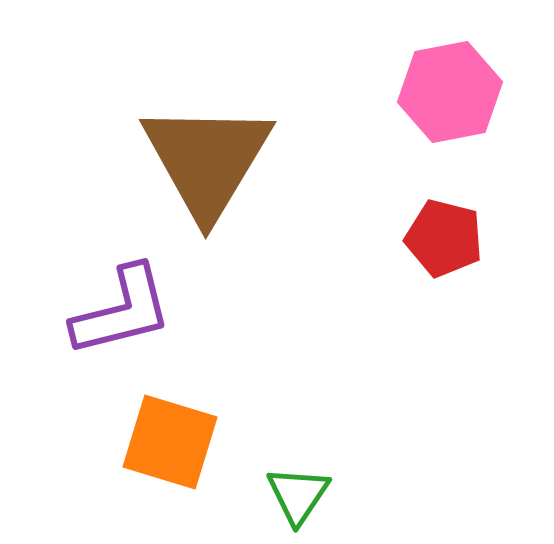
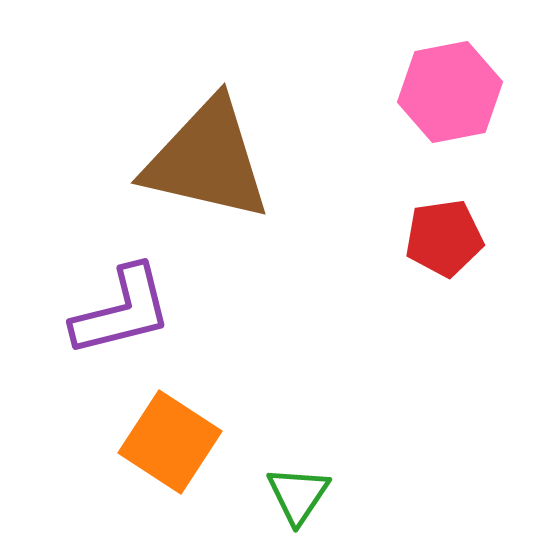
brown triangle: rotated 48 degrees counterclockwise
red pentagon: rotated 22 degrees counterclockwise
orange square: rotated 16 degrees clockwise
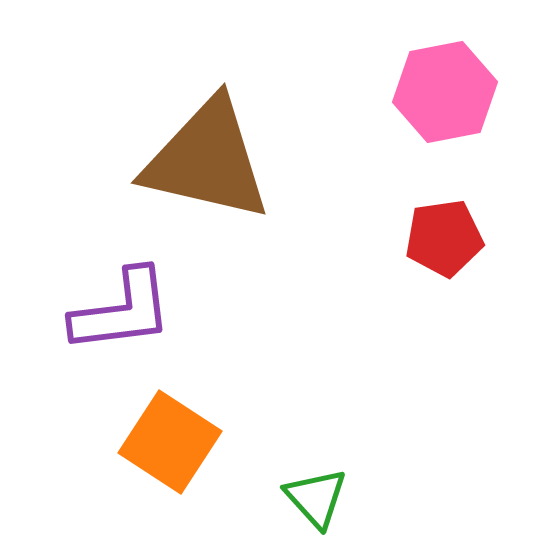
pink hexagon: moved 5 px left
purple L-shape: rotated 7 degrees clockwise
green triangle: moved 18 px right, 3 px down; rotated 16 degrees counterclockwise
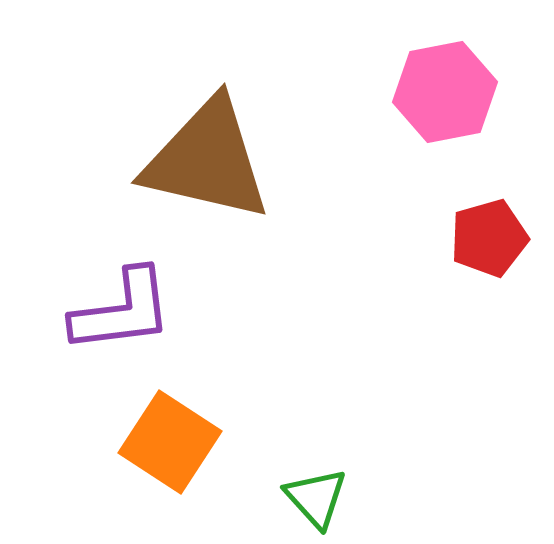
red pentagon: moved 45 px right; rotated 8 degrees counterclockwise
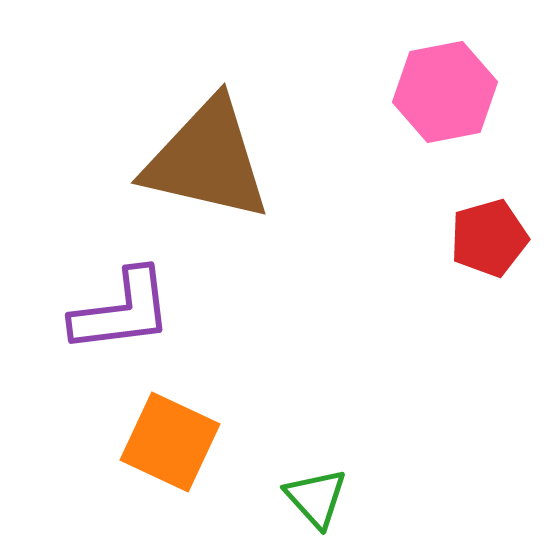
orange square: rotated 8 degrees counterclockwise
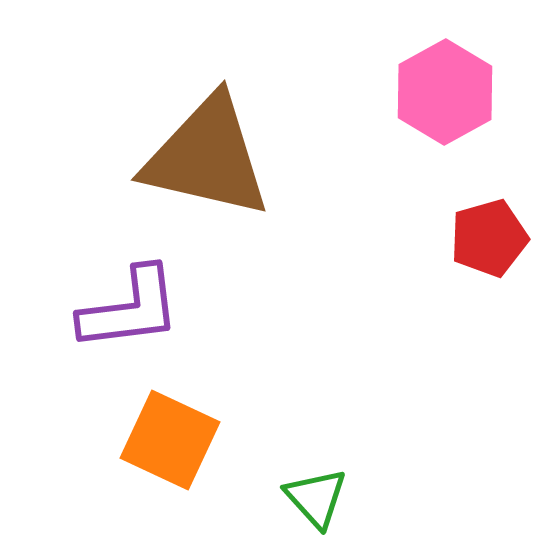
pink hexagon: rotated 18 degrees counterclockwise
brown triangle: moved 3 px up
purple L-shape: moved 8 px right, 2 px up
orange square: moved 2 px up
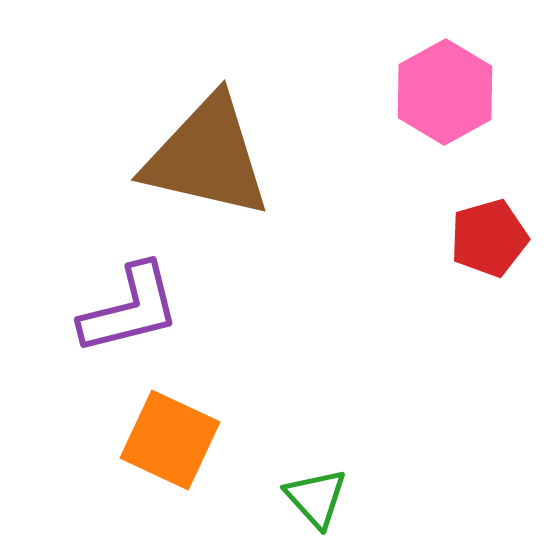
purple L-shape: rotated 7 degrees counterclockwise
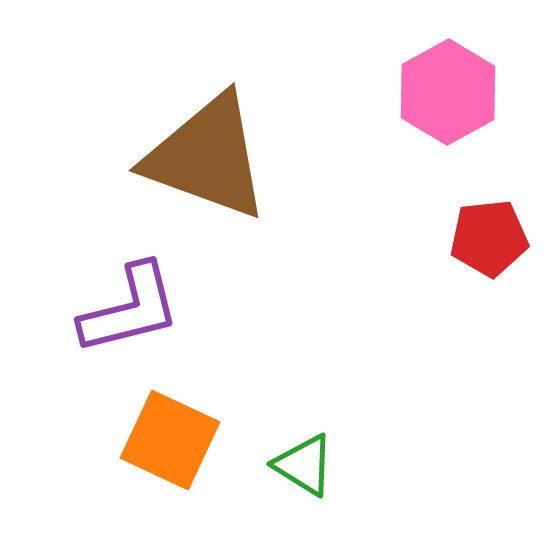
pink hexagon: moved 3 px right
brown triangle: rotated 7 degrees clockwise
red pentagon: rotated 10 degrees clockwise
green triangle: moved 12 px left, 33 px up; rotated 16 degrees counterclockwise
